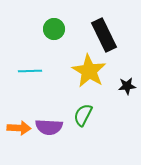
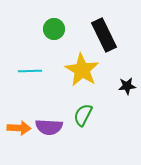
yellow star: moved 7 px left, 1 px up
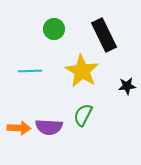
yellow star: moved 1 px down
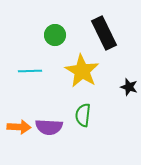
green circle: moved 1 px right, 6 px down
black rectangle: moved 2 px up
black star: moved 2 px right, 1 px down; rotated 24 degrees clockwise
green semicircle: rotated 20 degrees counterclockwise
orange arrow: moved 1 px up
